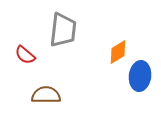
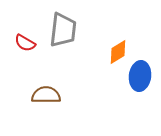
red semicircle: moved 12 px up; rotated 10 degrees counterclockwise
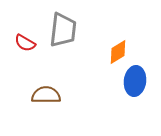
blue ellipse: moved 5 px left, 5 px down
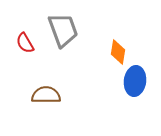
gray trapezoid: rotated 27 degrees counterclockwise
red semicircle: rotated 30 degrees clockwise
orange diamond: rotated 50 degrees counterclockwise
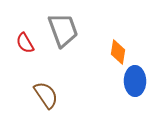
blue ellipse: rotated 8 degrees counterclockwise
brown semicircle: rotated 56 degrees clockwise
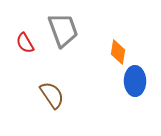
brown semicircle: moved 6 px right
